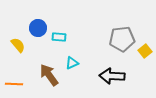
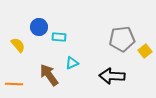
blue circle: moved 1 px right, 1 px up
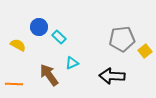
cyan rectangle: rotated 40 degrees clockwise
yellow semicircle: rotated 21 degrees counterclockwise
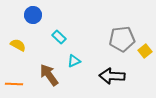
blue circle: moved 6 px left, 12 px up
cyan triangle: moved 2 px right, 2 px up
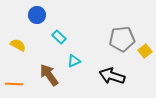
blue circle: moved 4 px right
black arrow: rotated 15 degrees clockwise
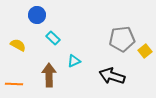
cyan rectangle: moved 6 px left, 1 px down
brown arrow: rotated 35 degrees clockwise
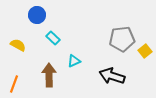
orange line: rotated 72 degrees counterclockwise
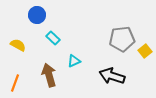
brown arrow: rotated 15 degrees counterclockwise
orange line: moved 1 px right, 1 px up
